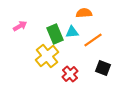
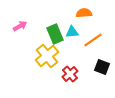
black square: moved 1 px left, 1 px up
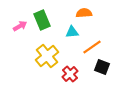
green rectangle: moved 13 px left, 14 px up
orange line: moved 1 px left, 7 px down
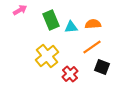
orange semicircle: moved 9 px right, 11 px down
green rectangle: moved 9 px right
pink arrow: moved 16 px up
cyan triangle: moved 1 px left, 5 px up
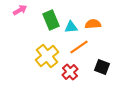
orange line: moved 13 px left
red cross: moved 2 px up
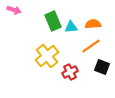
pink arrow: moved 6 px left; rotated 48 degrees clockwise
green rectangle: moved 2 px right, 1 px down
orange line: moved 12 px right, 1 px up
red cross: rotated 14 degrees clockwise
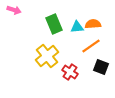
green rectangle: moved 1 px right, 3 px down
cyan triangle: moved 6 px right
black square: moved 1 px left
red cross: rotated 28 degrees counterclockwise
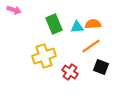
yellow cross: moved 3 px left; rotated 20 degrees clockwise
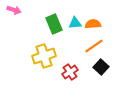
cyan triangle: moved 2 px left, 4 px up
orange line: moved 3 px right
black square: rotated 21 degrees clockwise
red cross: rotated 21 degrees clockwise
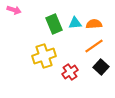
orange semicircle: moved 1 px right
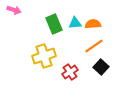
orange semicircle: moved 1 px left
